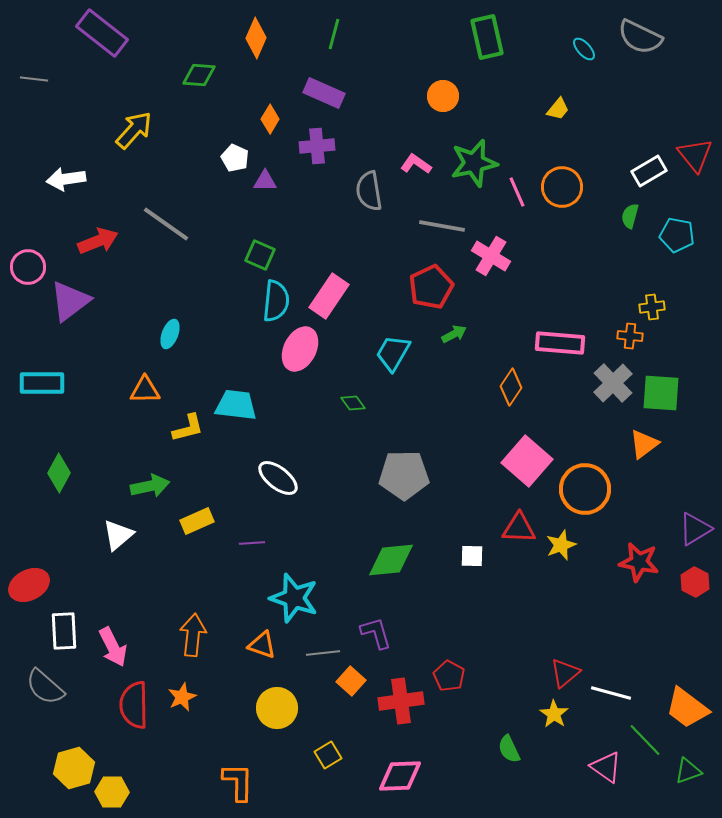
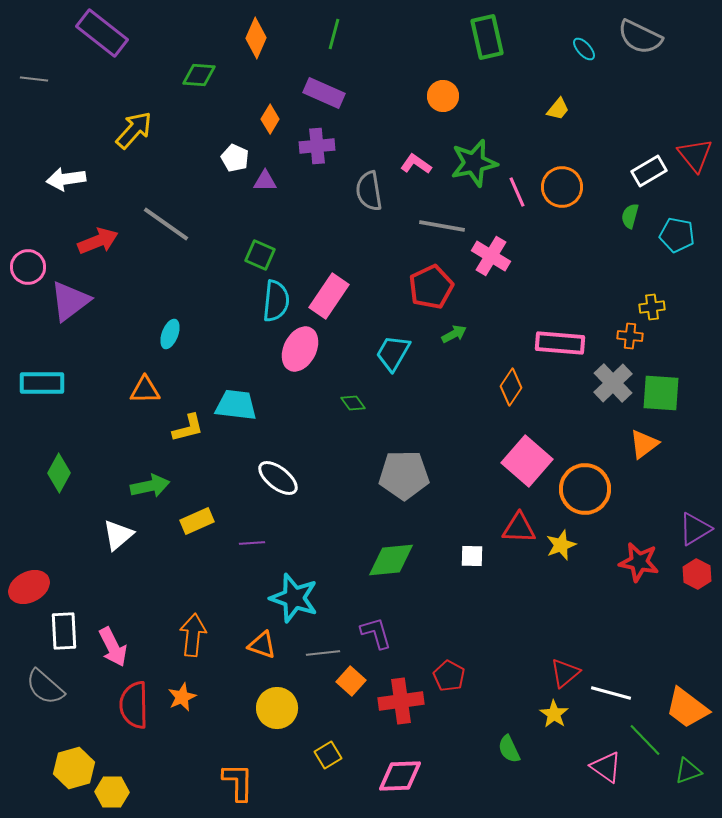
red hexagon at (695, 582): moved 2 px right, 8 px up
red ellipse at (29, 585): moved 2 px down
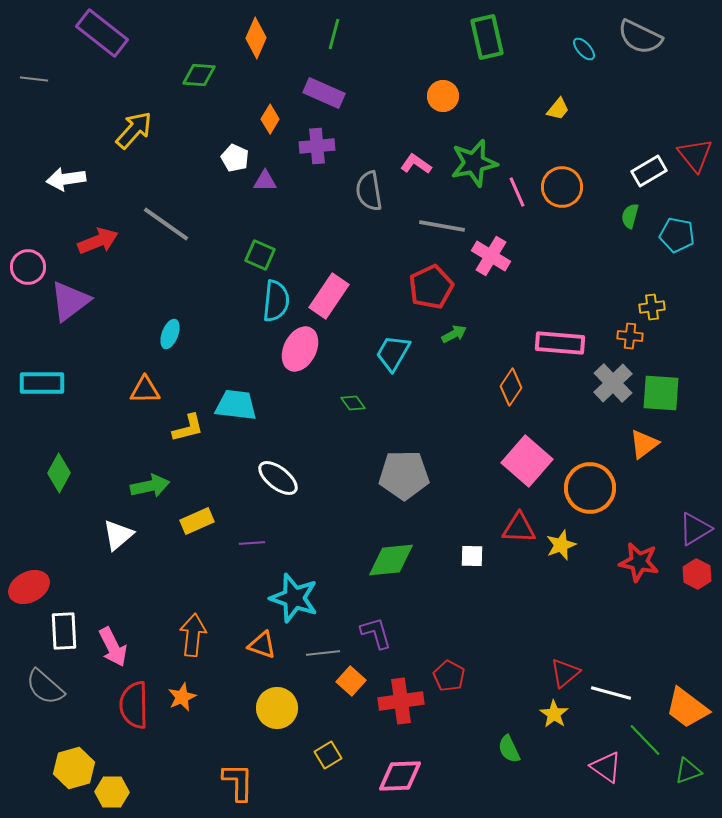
orange circle at (585, 489): moved 5 px right, 1 px up
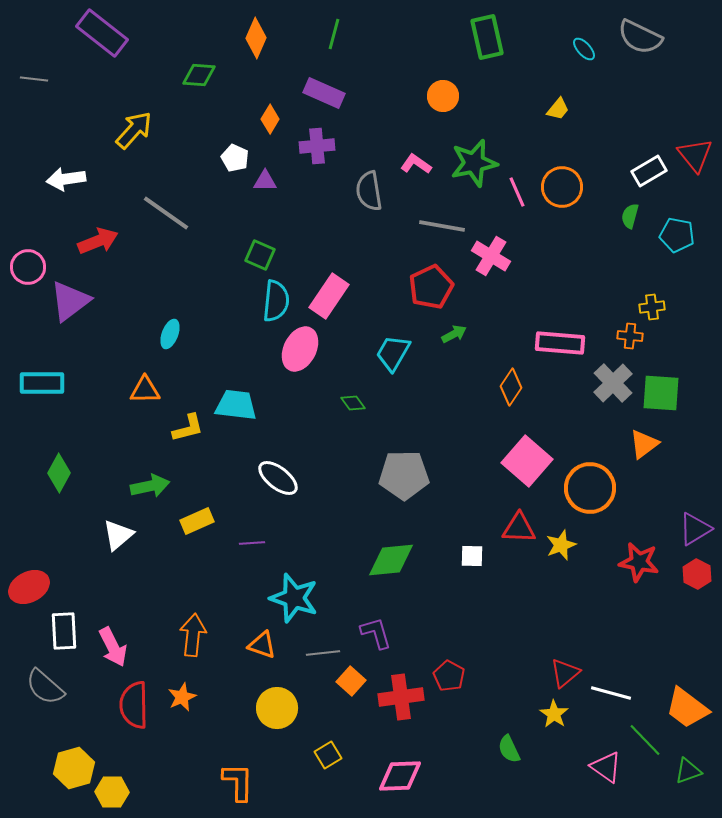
gray line at (166, 224): moved 11 px up
red cross at (401, 701): moved 4 px up
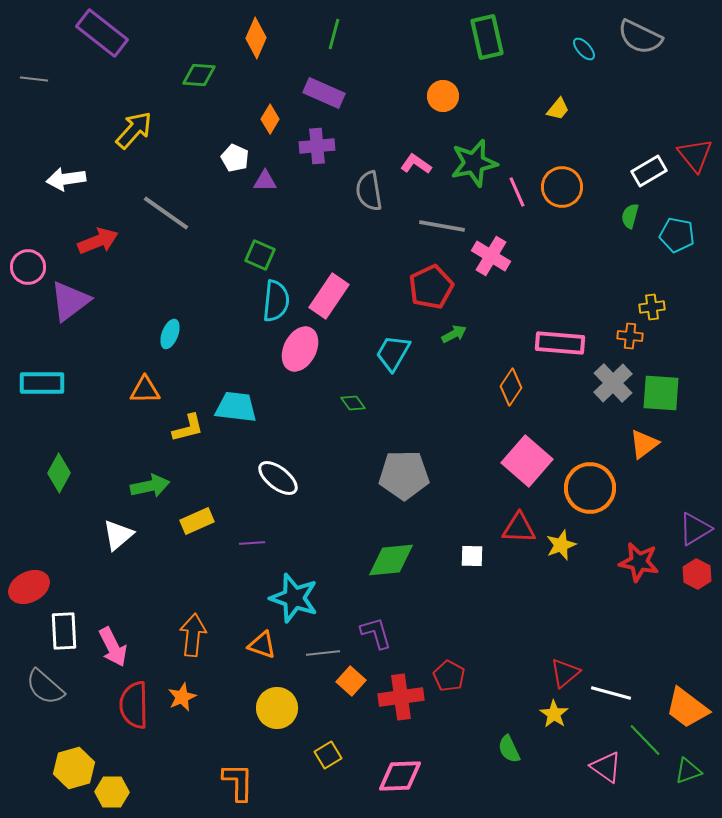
cyan trapezoid at (236, 405): moved 2 px down
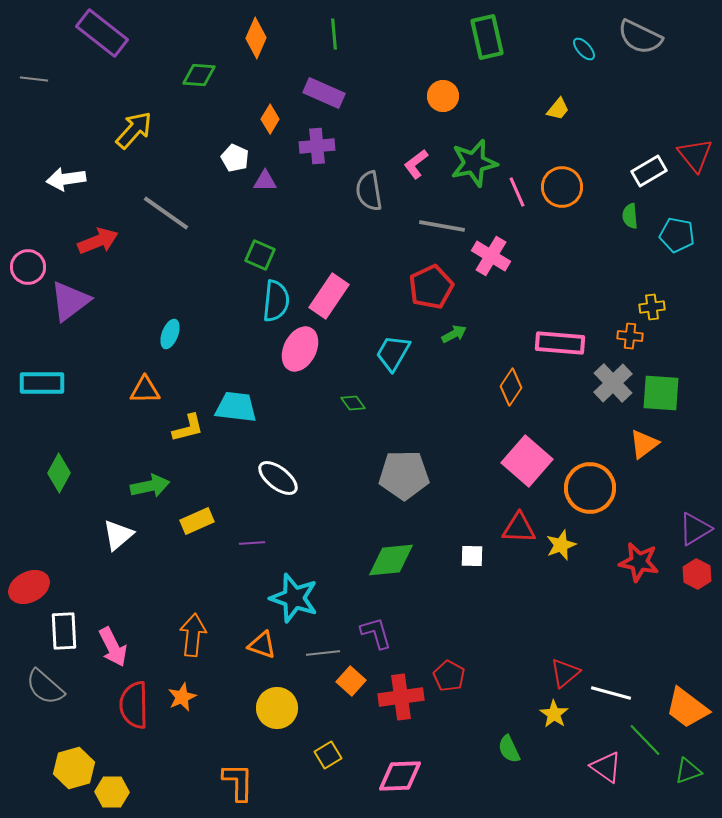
green line at (334, 34): rotated 20 degrees counterclockwise
pink L-shape at (416, 164): rotated 72 degrees counterclockwise
green semicircle at (630, 216): rotated 20 degrees counterclockwise
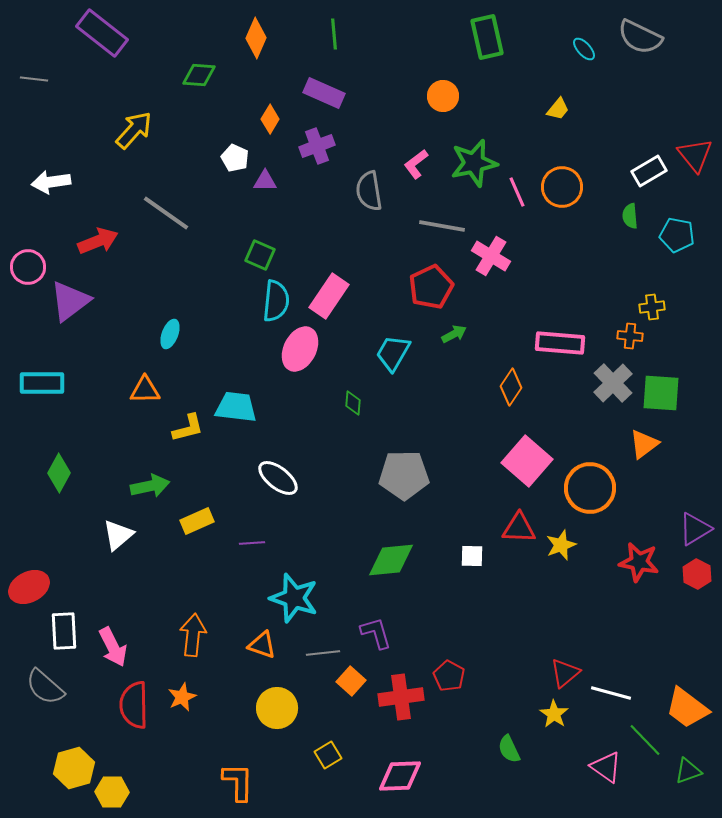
purple cross at (317, 146): rotated 16 degrees counterclockwise
white arrow at (66, 179): moved 15 px left, 3 px down
green diamond at (353, 403): rotated 40 degrees clockwise
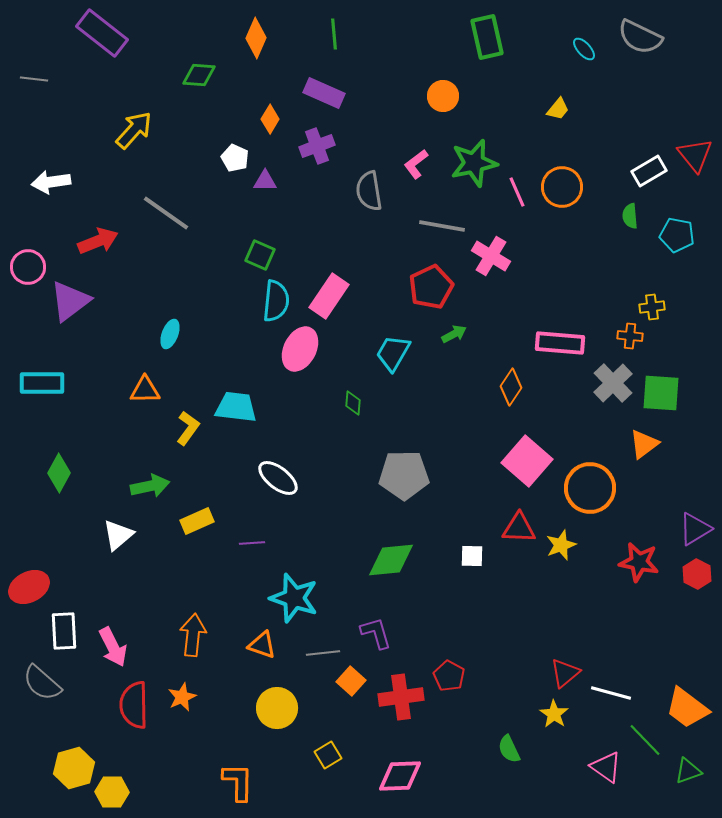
yellow L-shape at (188, 428): rotated 40 degrees counterclockwise
gray semicircle at (45, 687): moved 3 px left, 4 px up
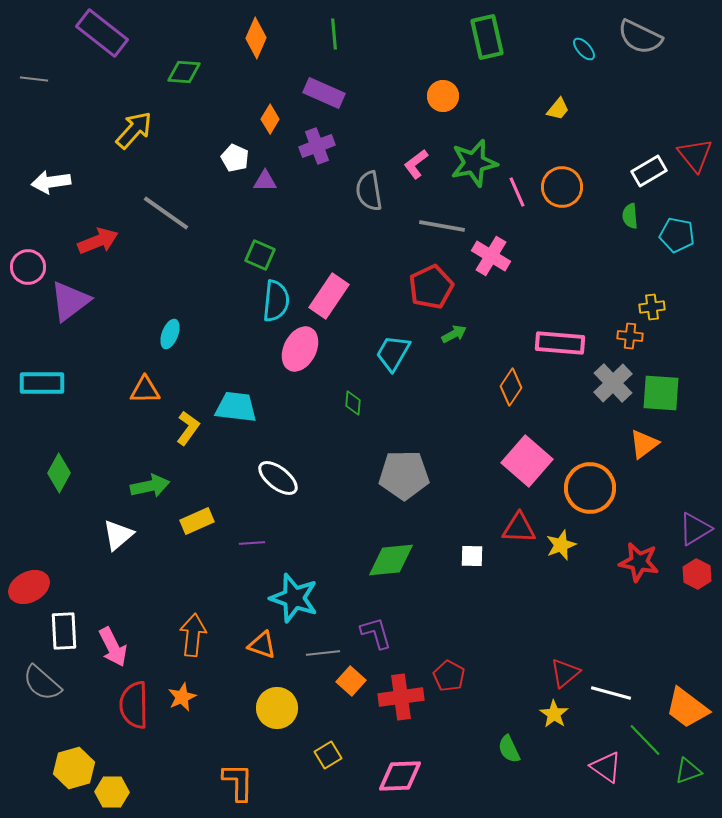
green diamond at (199, 75): moved 15 px left, 3 px up
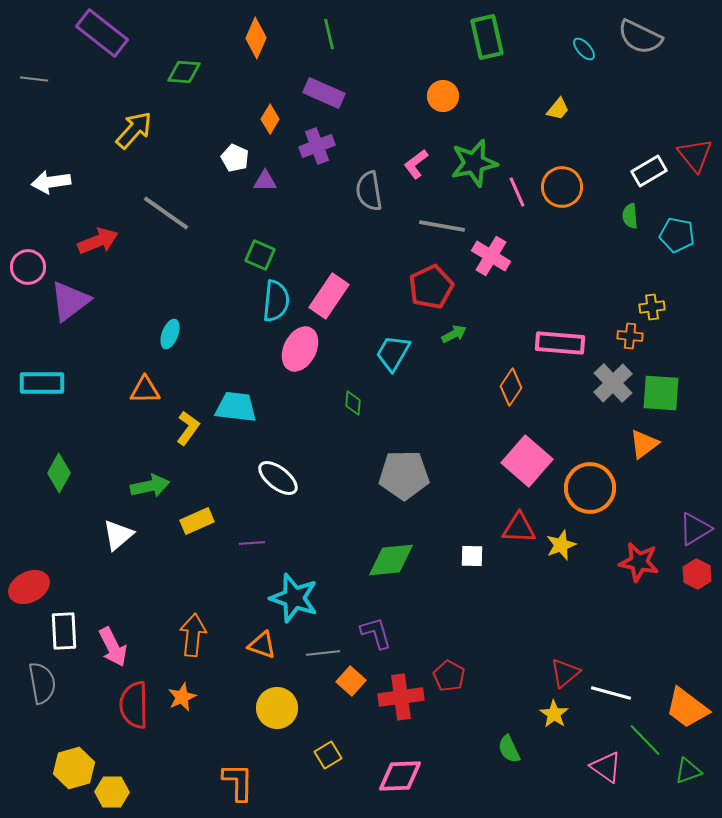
green line at (334, 34): moved 5 px left; rotated 8 degrees counterclockwise
gray semicircle at (42, 683): rotated 141 degrees counterclockwise
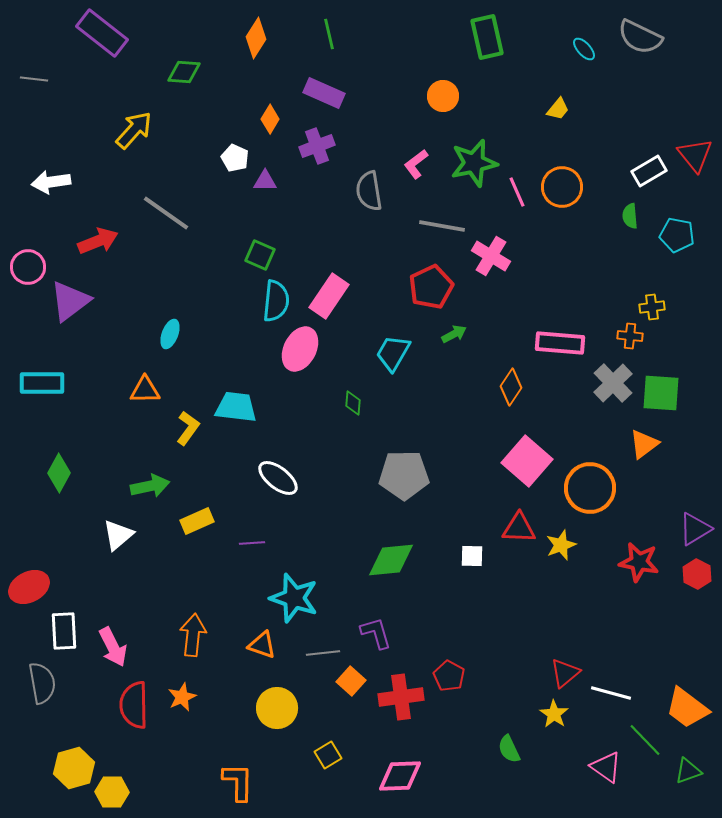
orange diamond at (256, 38): rotated 9 degrees clockwise
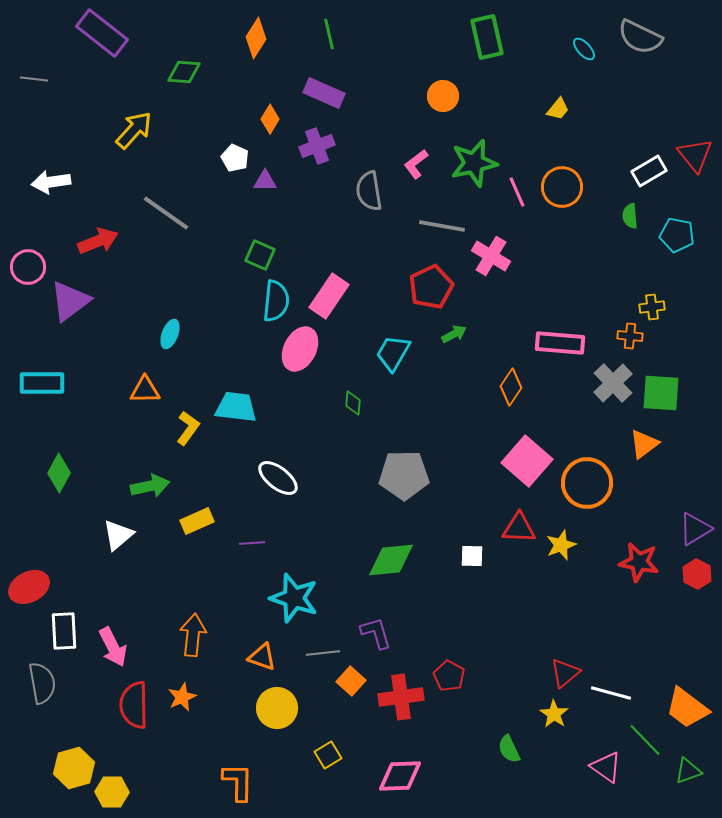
orange circle at (590, 488): moved 3 px left, 5 px up
orange triangle at (262, 645): moved 12 px down
